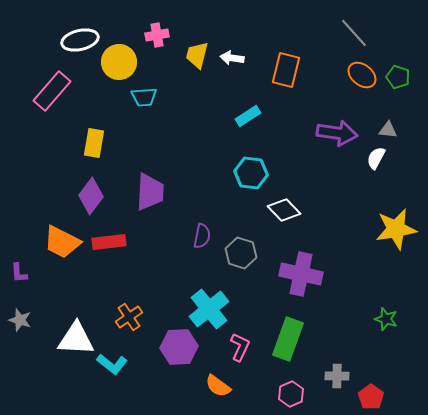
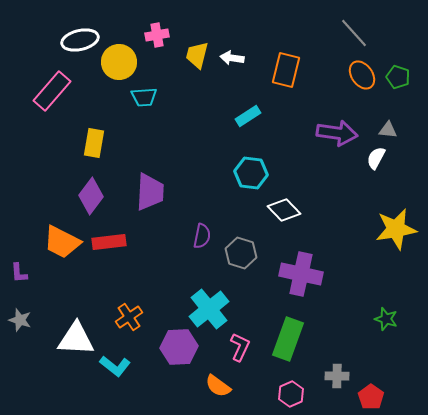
orange ellipse: rotated 16 degrees clockwise
cyan L-shape: moved 3 px right, 2 px down
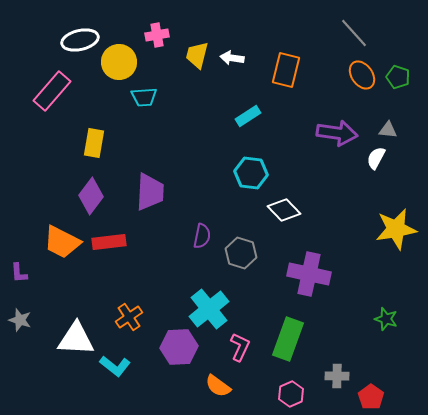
purple cross: moved 8 px right
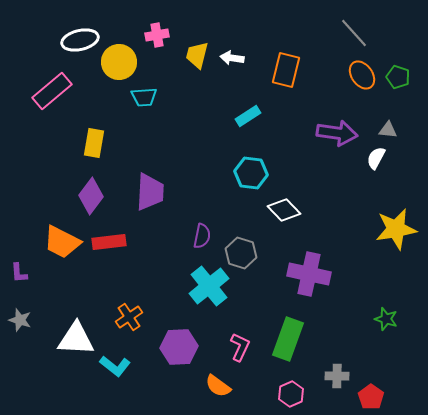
pink rectangle: rotated 9 degrees clockwise
cyan cross: moved 23 px up
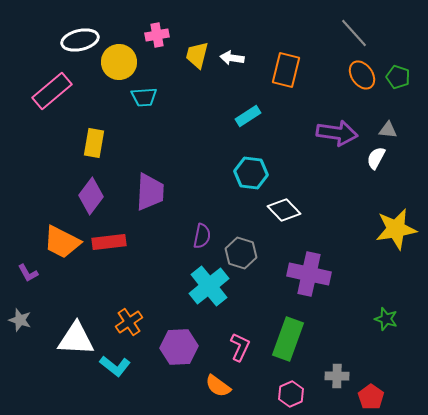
purple L-shape: moved 9 px right; rotated 25 degrees counterclockwise
orange cross: moved 5 px down
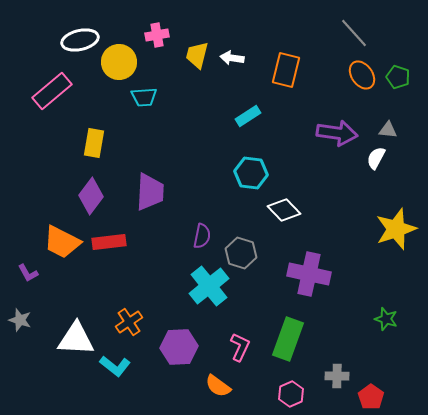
yellow star: rotated 9 degrees counterclockwise
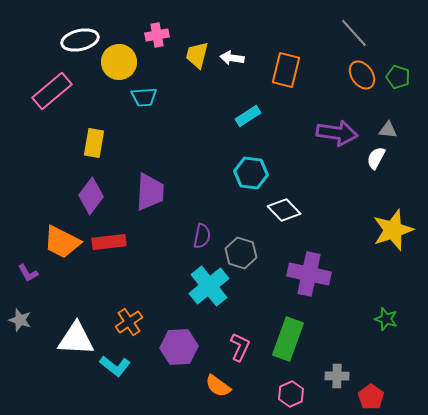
yellow star: moved 3 px left, 1 px down
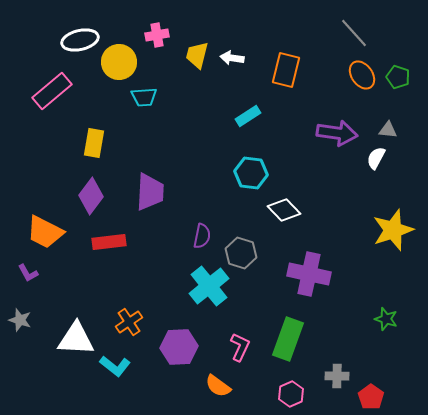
orange trapezoid: moved 17 px left, 10 px up
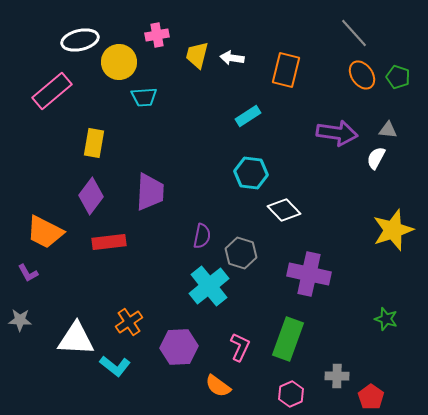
gray star: rotated 15 degrees counterclockwise
